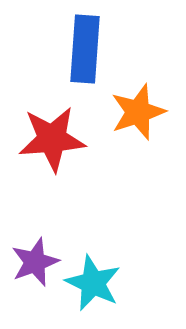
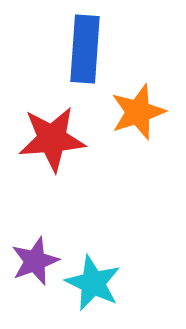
purple star: moved 1 px up
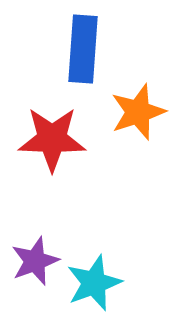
blue rectangle: moved 2 px left
red star: rotated 6 degrees clockwise
cyan star: moved 1 px right; rotated 26 degrees clockwise
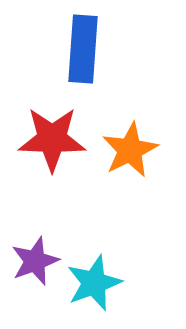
orange star: moved 8 px left, 38 px down; rotated 8 degrees counterclockwise
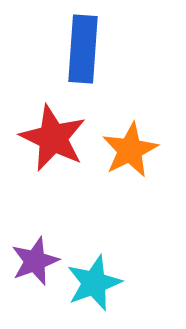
red star: moved 1 px right, 1 px up; rotated 24 degrees clockwise
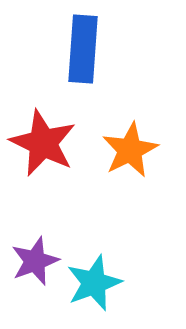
red star: moved 10 px left, 5 px down
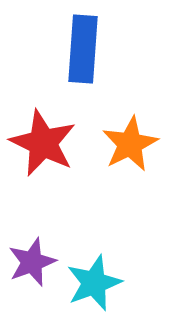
orange star: moved 6 px up
purple star: moved 3 px left, 1 px down
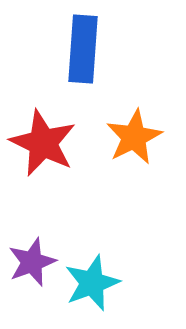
orange star: moved 4 px right, 7 px up
cyan star: moved 2 px left
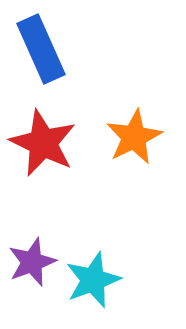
blue rectangle: moved 42 px left; rotated 28 degrees counterclockwise
cyan star: moved 1 px right, 3 px up
